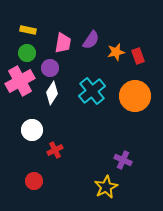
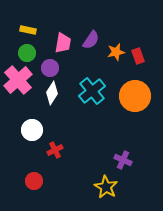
pink cross: moved 2 px left, 1 px up; rotated 12 degrees counterclockwise
yellow star: rotated 15 degrees counterclockwise
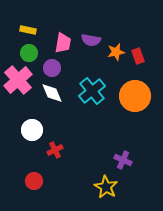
purple semicircle: rotated 66 degrees clockwise
green circle: moved 2 px right
purple circle: moved 2 px right
white diamond: rotated 55 degrees counterclockwise
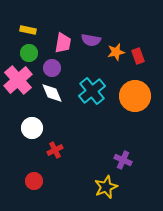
white circle: moved 2 px up
yellow star: rotated 20 degrees clockwise
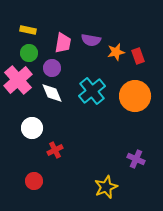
purple cross: moved 13 px right, 1 px up
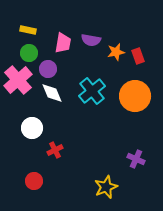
purple circle: moved 4 px left, 1 px down
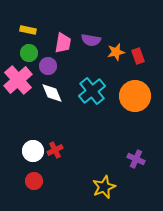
purple circle: moved 3 px up
white circle: moved 1 px right, 23 px down
yellow star: moved 2 px left
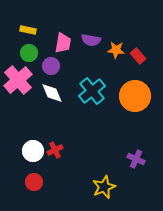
orange star: moved 2 px up; rotated 18 degrees clockwise
red rectangle: rotated 21 degrees counterclockwise
purple circle: moved 3 px right
red circle: moved 1 px down
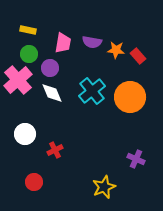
purple semicircle: moved 1 px right, 2 px down
green circle: moved 1 px down
purple circle: moved 1 px left, 2 px down
orange circle: moved 5 px left, 1 px down
white circle: moved 8 px left, 17 px up
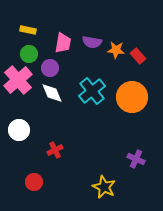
orange circle: moved 2 px right
white circle: moved 6 px left, 4 px up
yellow star: rotated 25 degrees counterclockwise
